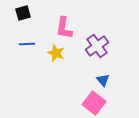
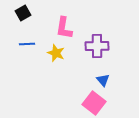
black square: rotated 14 degrees counterclockwise
purple cross: rotated 35 degrees clockwise
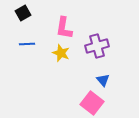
purple cross: rotated 15 degrees counterclockwise
yellow star: moved 5 px right
pink square: moved 2 px left
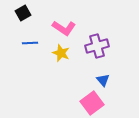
pink L-shape: rotated 65 degrees counterclockwise
blue line: moved 3 px right, 1 px up
pink square: rotated 15 degrees clockwise
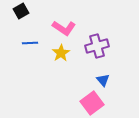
black square: moved 2 px left, 2 px up
yellow star: rotated 18 degrees clockwise
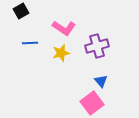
yellow star: rotated 18 degrees clockwise
blue triangle: moved 2 px left, 1 px down
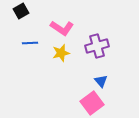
pink L-shape: moved 2 px left
